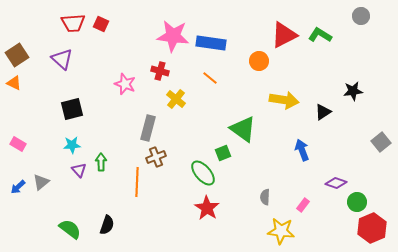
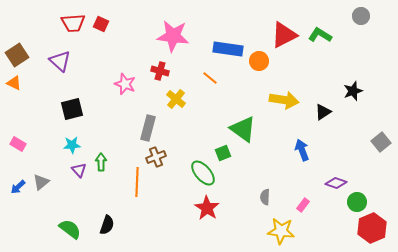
blue rectangle at (211, 43): moved 17 px right, 6 px down
purple triangle at (62, 59): moved 2 px left, 2 px down
black star at (353, 91): rotated 12 degrees counterclockwise
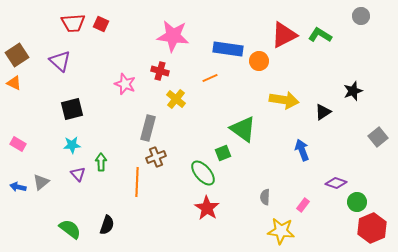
orange line at (210, 78): rotated 63 degrees counterclockwise
gray square at (381, 142): moved 3 px left, 5 px up
purple triangle at (79, 170): moved 1 px left, 4 px down
blue arrow at (18, 187): rotated 56 degrees clockwise
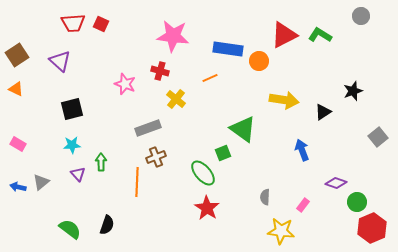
orange triangle at (14, 83): moved 2 px right, 6 px down
gray rectangle at (148, 128): rotated 55 degrees clockwise
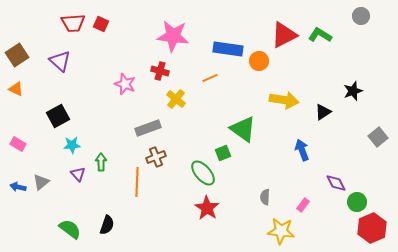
black square at (72, 109): moved 14 px left, 7 px down; rotated 15 degrees counterclockwise
purple diamond at (336, 183): rotated 45 degrees clockwise
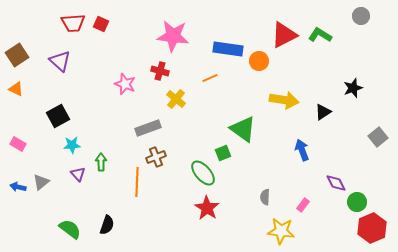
black star at (353, 91): moved 3 px up
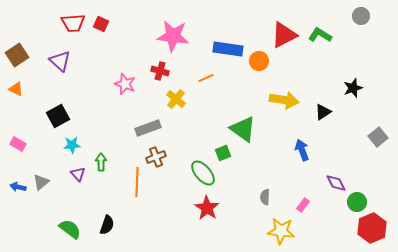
orange line at (210, 78): moved 4 px left
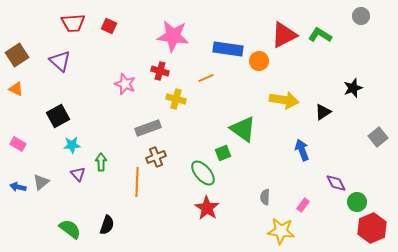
red square at (101, 24): moved 8 px right, 2 px down
yellow cross at (176, 99): rotated 24 degrees counterclockwise
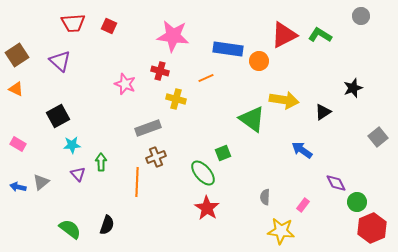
green triangle at (243, 129): moved 9 px right, 10 px up
blue arrow at (302, 150): rotated 35 degrees counterclockwise
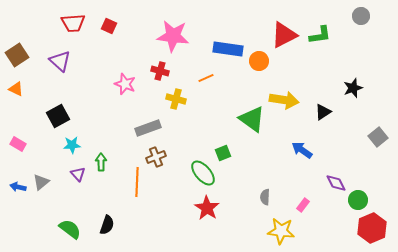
green L-shape at (320, 35): rotated 140 degrees clockwise
green circle at (357, 202): moved 1 px right, 2 px up
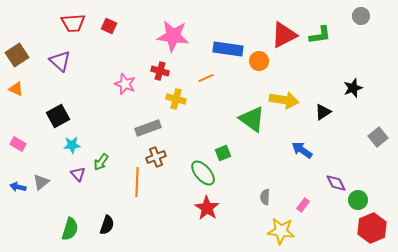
green arrow at (101, 162): rotated 144 degrees counterclockwise
green semicircle at (70, 229): rotated 70 degrees clockwise
